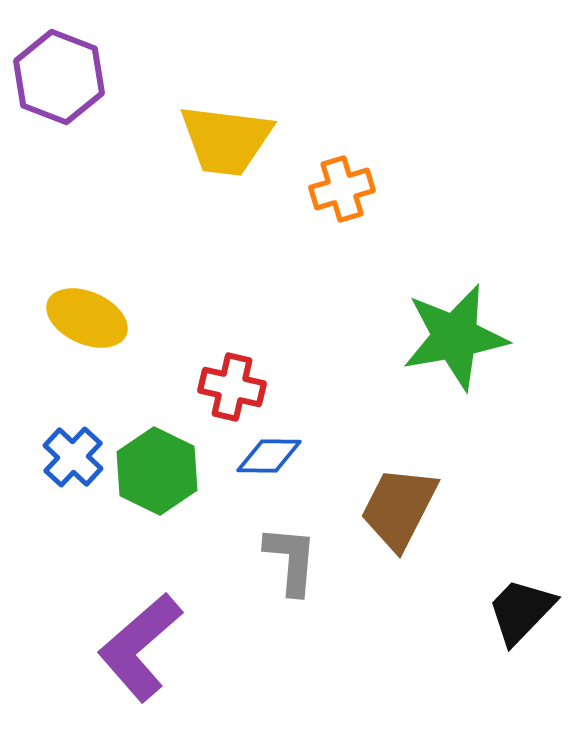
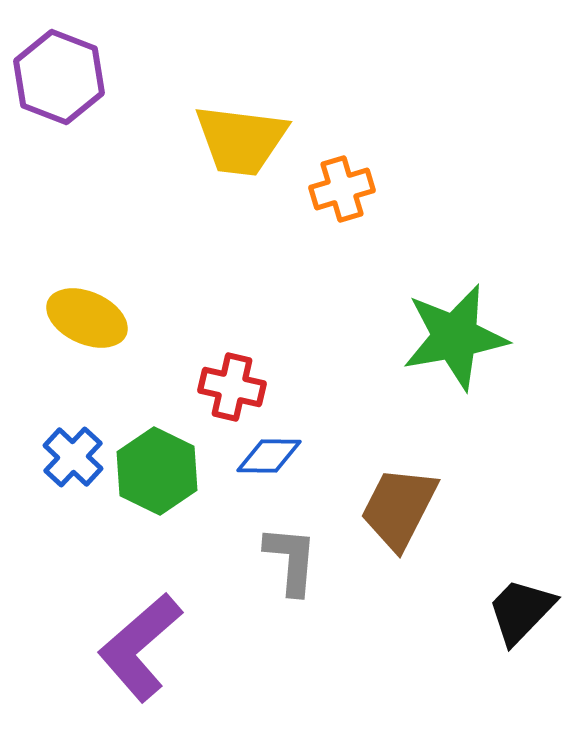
yellow trapezoid: moved 15 px right
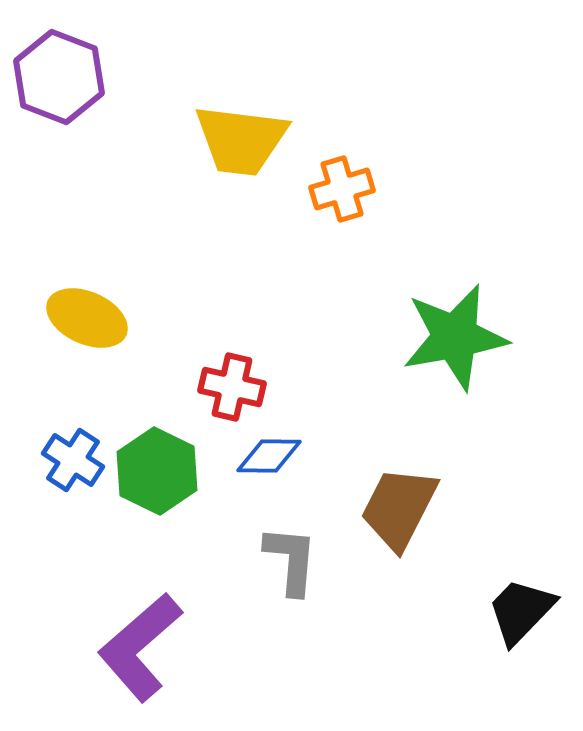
blue cross: moved 3 px down; rotated 10 degrees counterclockwise
